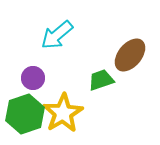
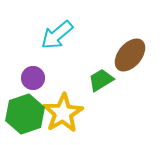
green trapezoid: rotated 12 degrees counterclockwise
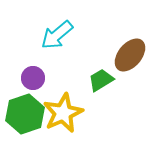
yellow star: rotated 6 degrees clockwise
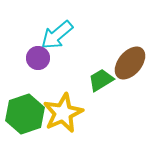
brown ellipse: moved 8 px down
purple circle: moved 5 px right, 20 px up
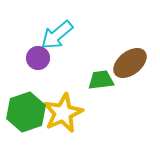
brown ellipse: rotated 12 degrees clockwise
green trapezoid: rotated 24 degrees clockwise
green hexagon: moved 1 px right, 2 px up
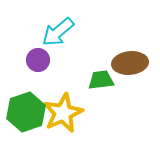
cyan arrow: moved 1 px right, 3 px up
purple circle: moved 2 px down
brown ellipse: rotated 32 degrees clockwise
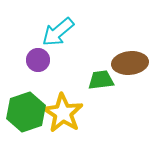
yellow star: rotated 15 degrees counterclockwise
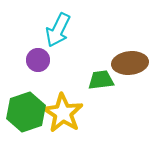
cyan arrow: moved 2 px up; rotated 24 degrees counterclockwise
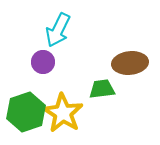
purple circle: moved 5 px right, 2 px down
green trapezoid: moved 1 px right, 9 px down
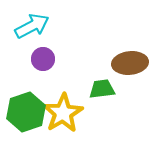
cyan arrow: moved 26 px left, 4 px up; rotated 144 degrees counterclockwise
purple circle: moved 3 px up
yellow star: rotated 9 degrees clockwise
